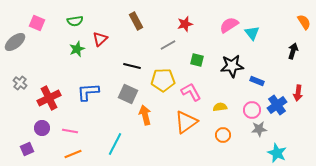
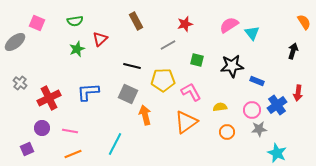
orange circle: moved 4 px right, 3 px up
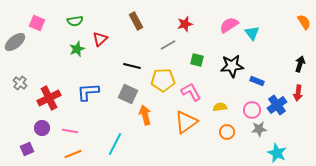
black arrow: moved 7 px right, 13 px down
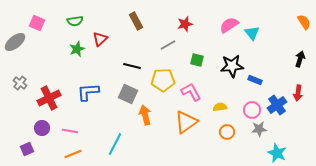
black arrow: moved 5 px up
blue rectangle: moved 2 px left, 1 px up
